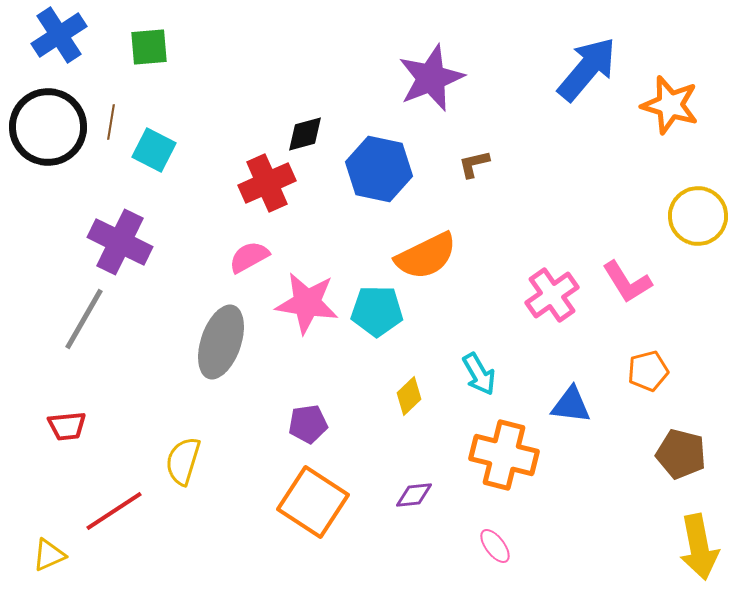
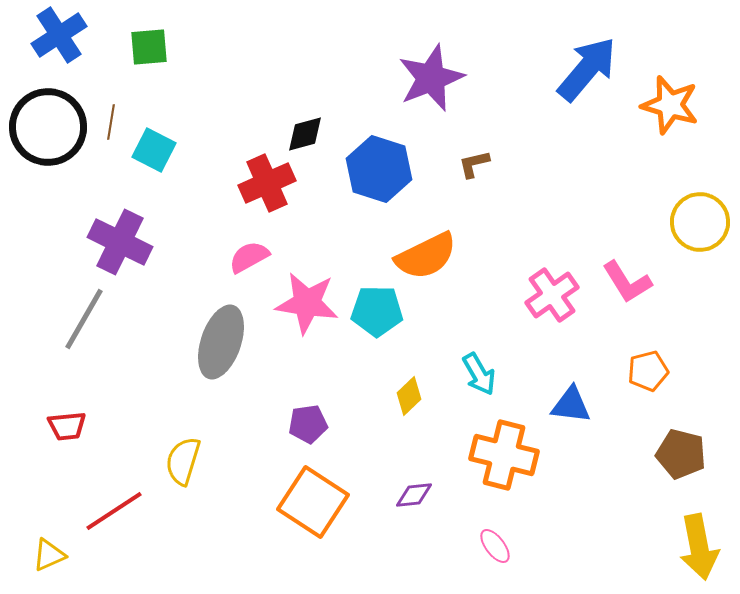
blue hexagon: rotated 6 degrees clockwise
yellow circle: moved 2 px right, 6 px down
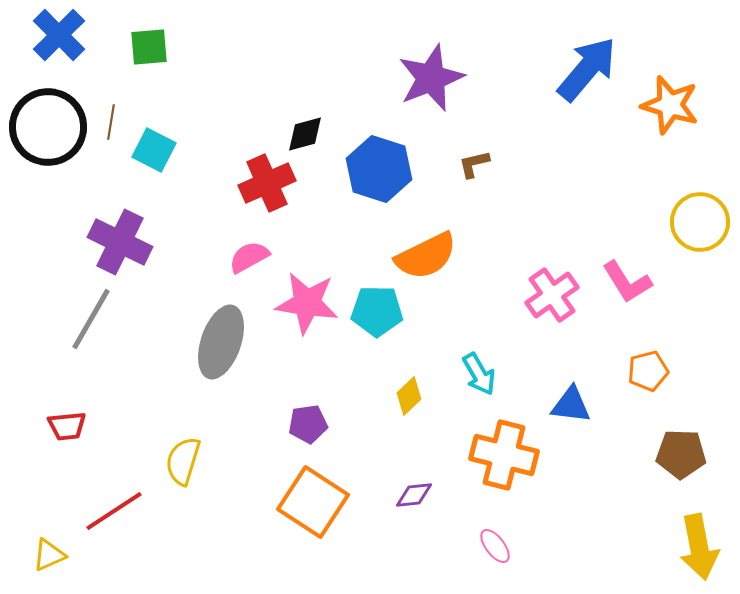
blue cross: rotated 12 degrees counterclockwise
gray line: moved 7 px right
brown pentagon: rotated 12 degrees counterclockwise
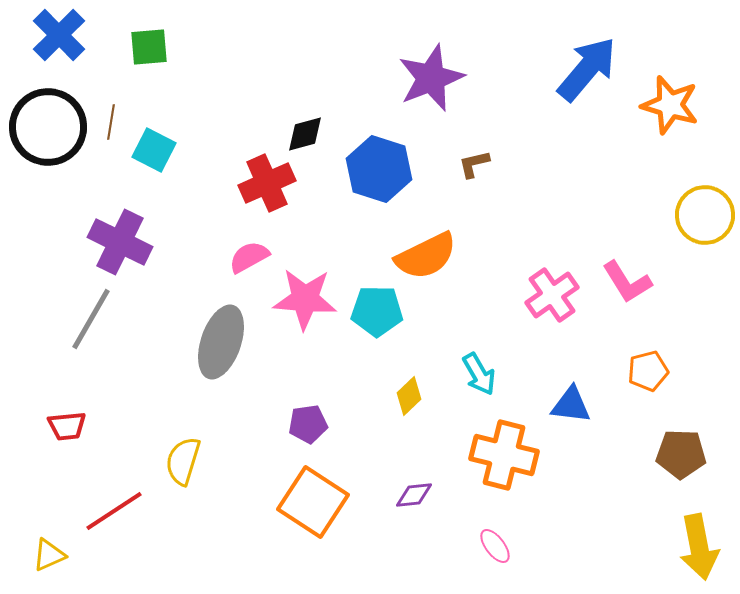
yellow circle: moved 5 px right, 7 px up
pink star: moved 2 px left, 4 px up; rotated 4 degrees counterclockwise
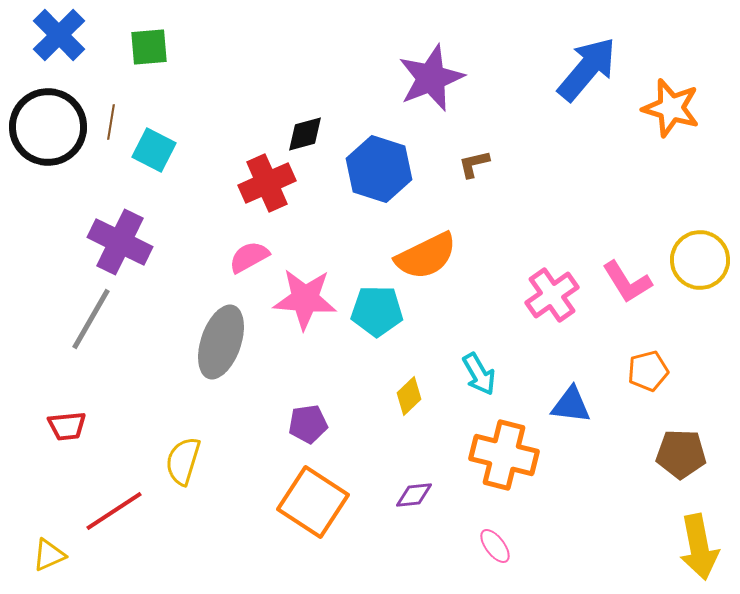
orange star: moved 1 px right, 3 px down
yellow circle: moved 5 px left, 45 px down
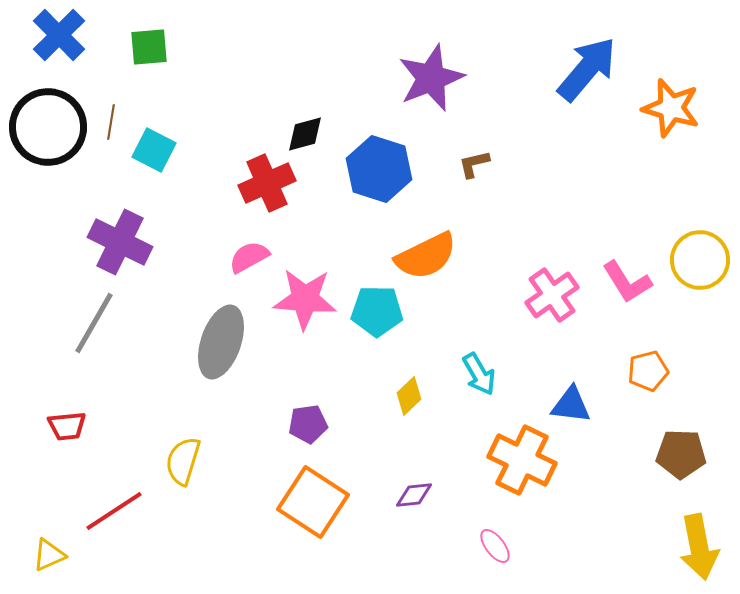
gray line: moved 3 px right, 4 px down
orange cross: moved 18 px right, 5 px down; rotated 12 degrees clockwise
